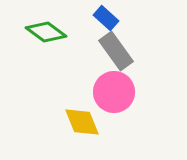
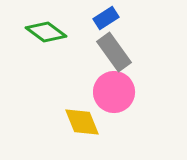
blue rectangle: rotated 75 degrees counterclockwise
gray rectangle: moved 2 px left, 1 px down
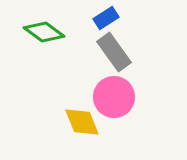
green diamond: moved 2 px left
pink circle: moved 5 px down
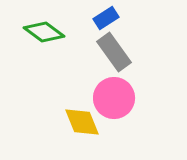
pink circle: moved 1 px down
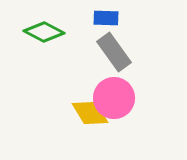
blue rectangle: rotated 35 degrees clockwise
green diamond: rotated 9 degrees counterclockwise
yellow diamond: moved 8 px right, 9 px up; rotated 9 degrees counterclockwise
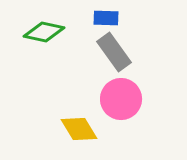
green diamond: rotated 15 degrees counterclockwise
pink circle: moved 7 px right, 1 px down
yellow diamond: moved 11 px left, 16 px down
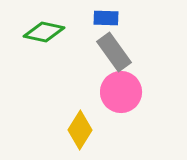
pink circle: moved 7 px up
yellow diamond: moved 1 px right, 1 px down; rotated 63 degrees clockwise
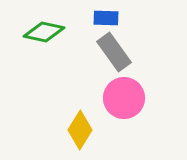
pink circle: moved 3 px right, 6 px down
